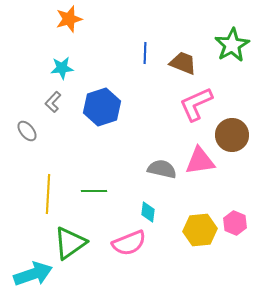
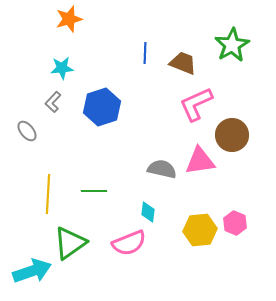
cyan arrow: moved 1 px left, 3 px up
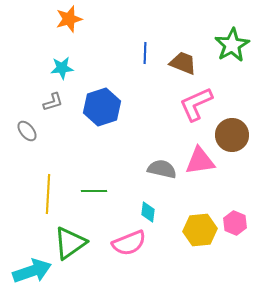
gray L-shape: rotated 150 degrees counterclockwise
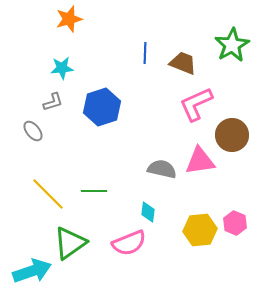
gray ellipse: moved 6 px right
yellow line: rotated 48 degrees counterclockwise
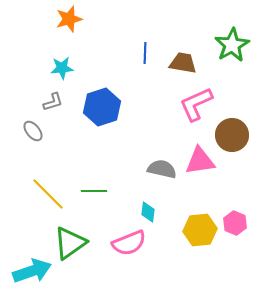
brown trapezoid: rotated 12 degrees counterclockwise
